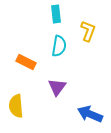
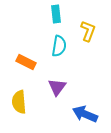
yellow semicircle: moved 3 px right, 4 px up
blue arrow: moved 5 px left
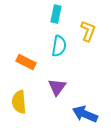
cyan rectangle: rotated 18 degrees clockwise
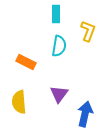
cyan rectangle: rotated 12 degrees counterclockwise
purple triangle: moved 2 px right, 7 px down
blue arrow: rotated 80 degrees clockwise
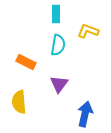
yellow L-shape: rotated 90 degrees counterclockwise
cyan semicircle: moved 1 px left, 1 px up
purple triangle: moved 10 px up
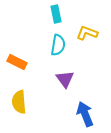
cyan rectangle: rotated 12 degrees counterclockwise
yellow L-shape: moved 1 px left, 2 px down
orange rectangle: moved 9 px left
purple triangle: moved 6 px right, 5 px up; rotated 12 degrees counterclockwise
blue arrow: rotated 35 degrees counterclockwise
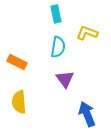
cyan semicircle: moved 2 px down
blue arrow: moved 2 px right
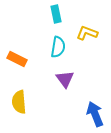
orange rectangle: moved 3 px up
blue arrow: moved 8 px right
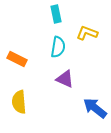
purple triangle: rotated 30 degrees counterclockwise
blue arrow: moved 6 px up; rotated 30 degrees counterclockwise
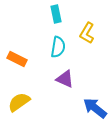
yellow L-shape: rotated 80 degrees counterclockwise
yellow semicircle: rotated 60 degrees clockwise
